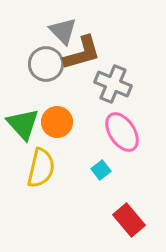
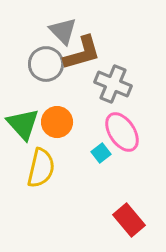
cyan square: moved 17 px up
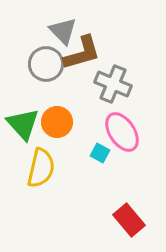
cyan square: moved 1 px left; rotated 24 degrees counterclockwise
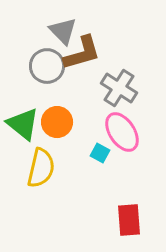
gray circle: moved 1 px right, 2 px down
gray cross: moved 6 px right, 4 px down; rotated 9 degrees clockwise
green triangle: rotated 9 degrees counterclockwise
red rectangle: rotated 36 degrees clockwise
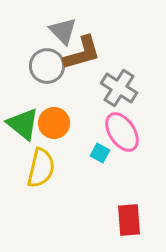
orange circle: moved 3 px left, 1 px down
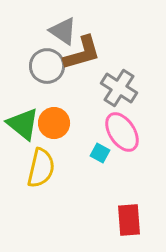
gray triangle: rotated 12 degrees counterclockwise
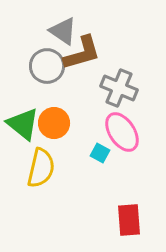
gray cross: rotated 9 degrees counterclockwise
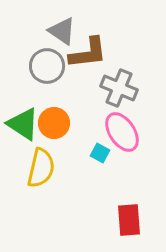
gray triangle: moved 1 px left
brown L-shape: moved 6 px right; rotated 9 degrees clockwise
green triangle: rotated 6 degrees counterclockwise
